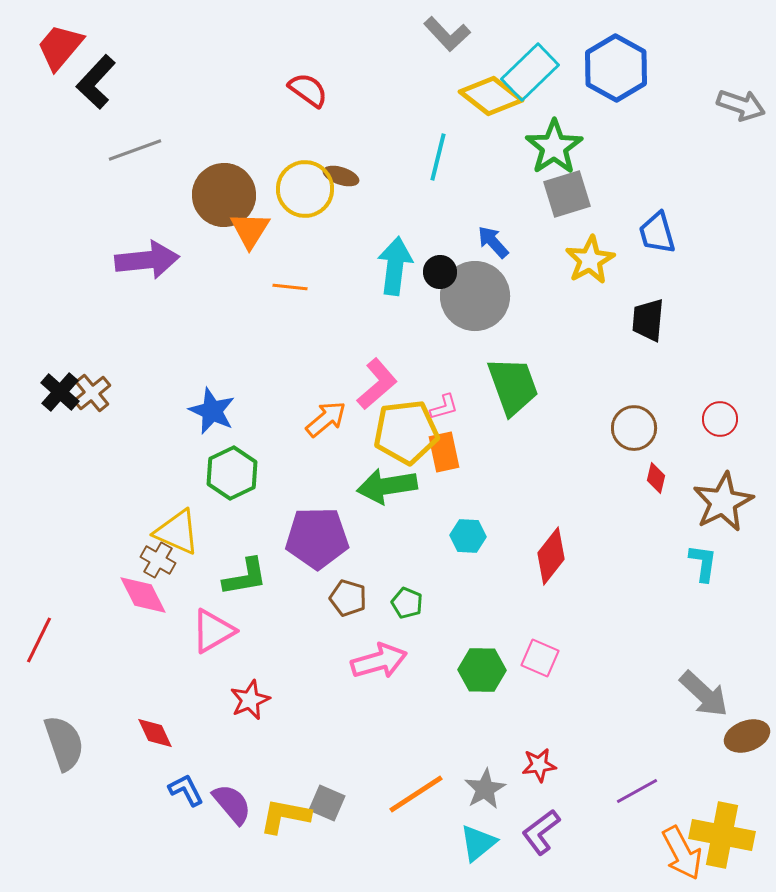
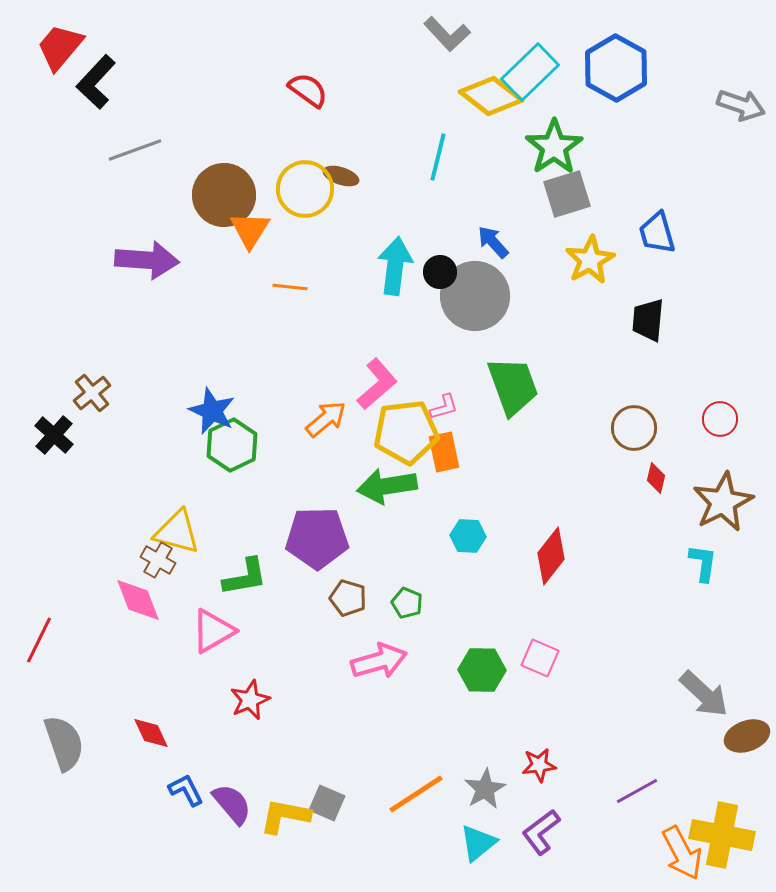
purple arrow at (147, 260): rotated 10 degrees clockwise
black cross at (60, 392): moved 6 px left, 43 px down
green hexagon at (232, 473): moved 28 px up
yellow triangle at (177, 532): rotated 9 degrees counterclockwise
pink diamond at (143, 595): moved 5 px left, 5 px down; rotated 6 degrees clockwise
red diamond at (155, 733): moved 4 px left
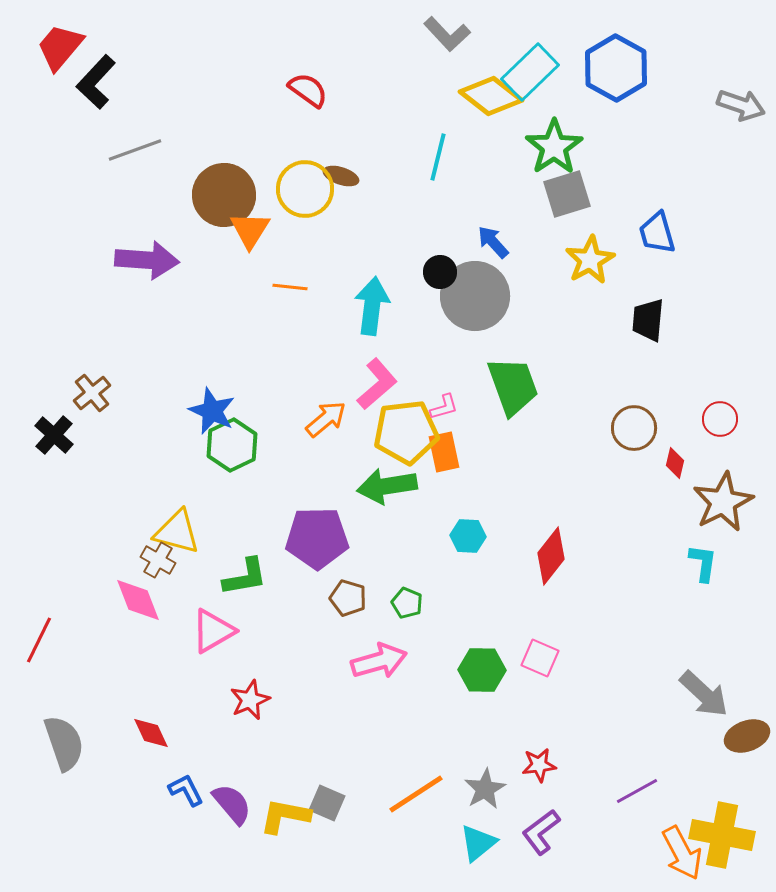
cyan arrow at (395, 266): moved 23 px left, 40 px down
red diamond at (656, 478): moved 19 px right, 15 px up
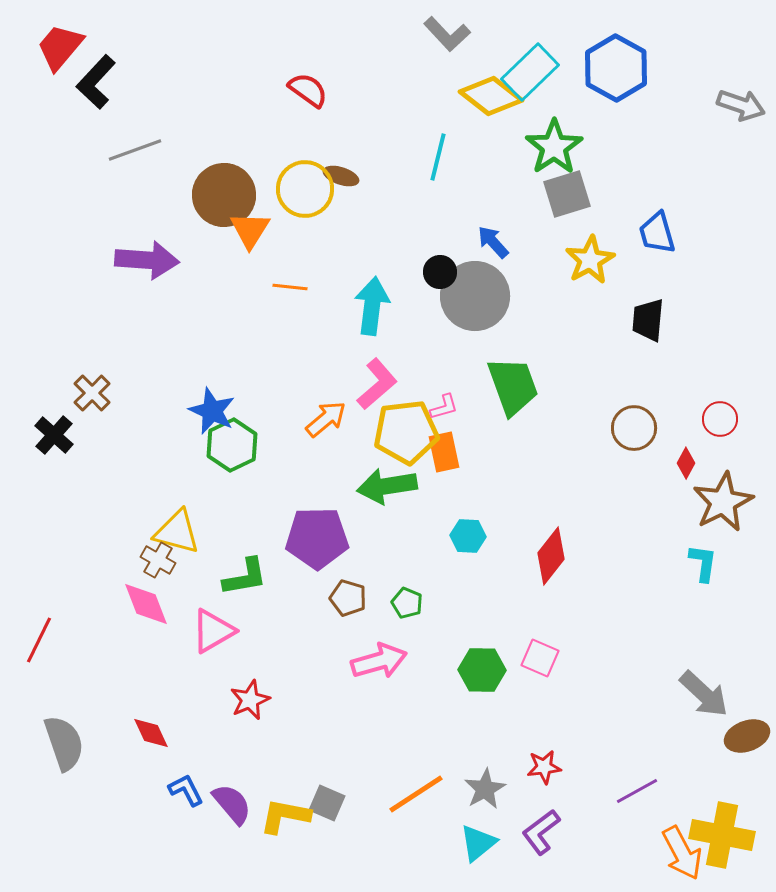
brown cross at (92, 393): rotated 6 degrees counterclockwise
red diamond at (675, 463): moved 11 px right; rotated 16 degrees clockwise
pink diamond at (138, 600): moved 8 px right, 4 px down
red star at (539, 765): moved 5 px right, 2 px down
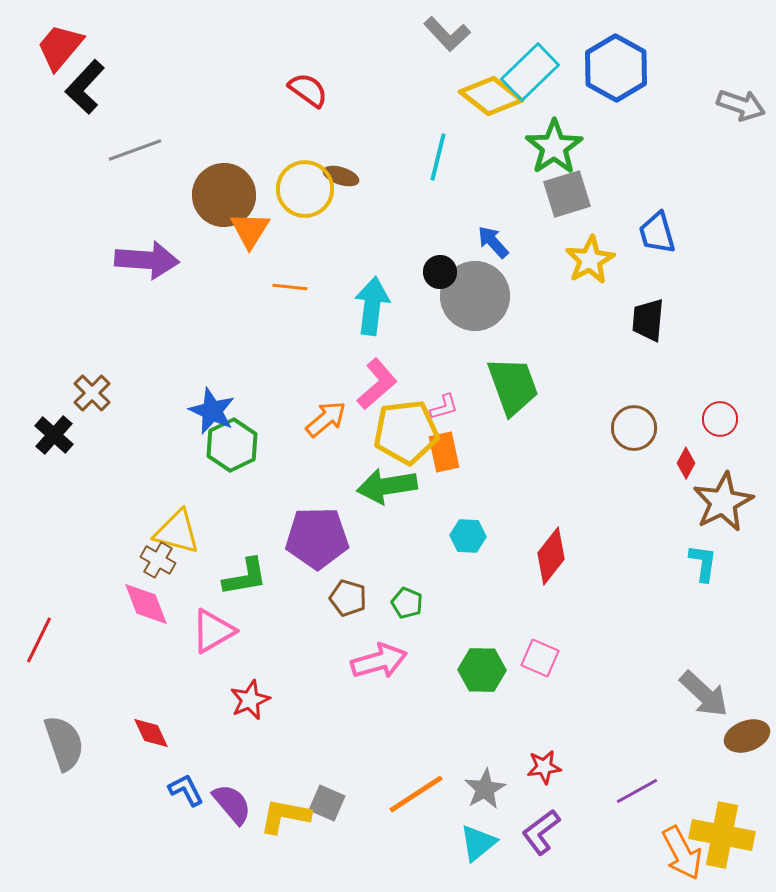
black L-shape at (96, 82): moved 11 px left, 5 px down
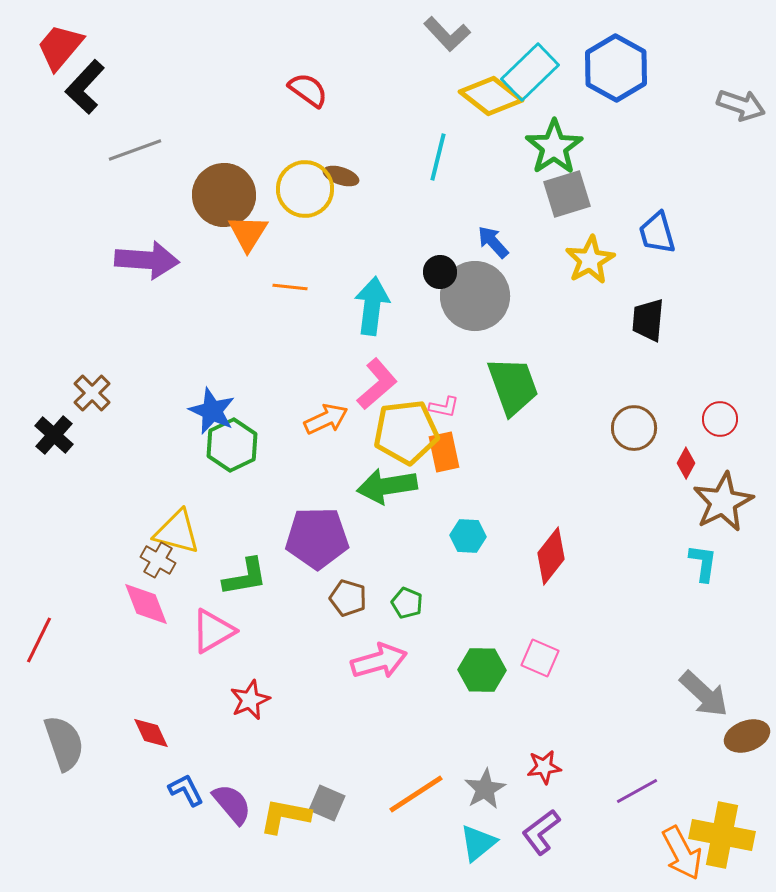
orange triangle at (250, 230): moved 2 px left, 3 px down
pink L-shape at (444, 407): rotated 28 degrees clockwise
orange arrow at (326, 419): rotated 15 degrees clockwise
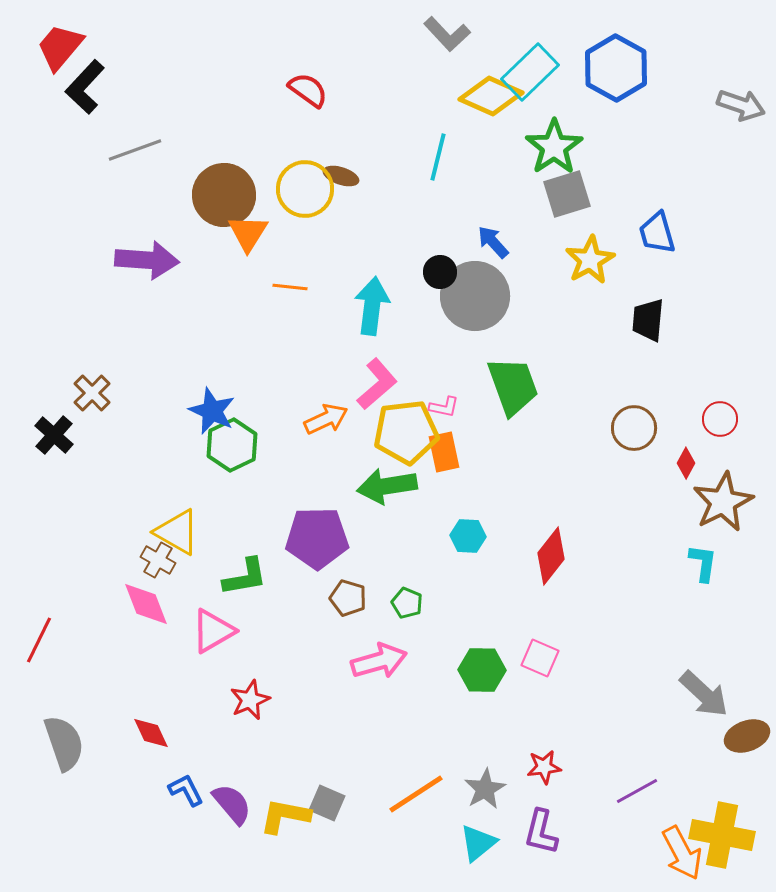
yellow diamond at (491, 96): rotated 14 degrees counterclockwise
yellow triangle at (177, 532): rotated 15 degrees clockwise
purple L-shape at (541, 832): rotated 39 degrees counterclockwise
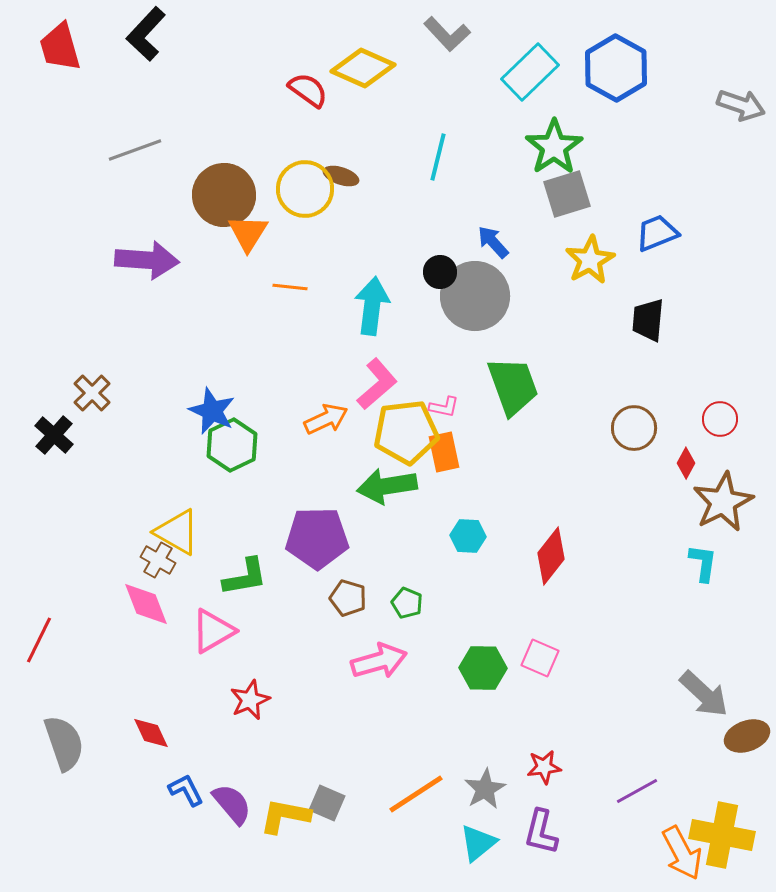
red trapezoid at (60, 47): rotated 56 degrees counterclockwise
black L-shape at (85, 87): moved 61 px right, 53 px up
yellow diamond at (491, 96): moved 128 px left, 28 px up
blue trapezoid at (657, 233): rotated 84 degrees clockwise
green hexagon at (482, 670): moved 1 px right, 2 px up
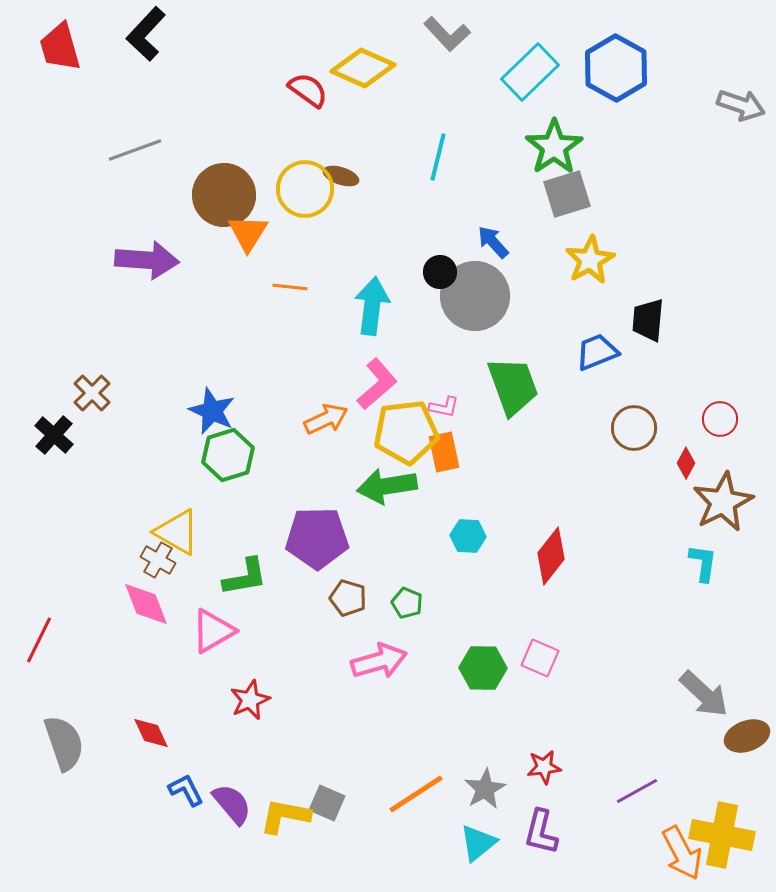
blue trapezoid at (657, 233): moved 60 px left, 119 px down
green hexagon at (232, 445): moved 4 px left, 10 px down; rotated 9 degrees clockwise
